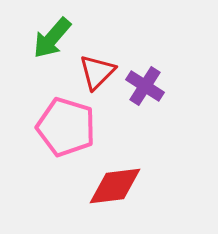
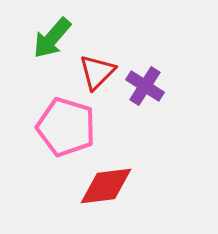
red diamond: moved 9 px left
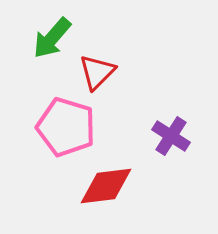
purple cross: moved 26 px right, 50 px down
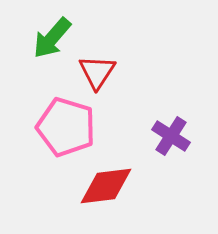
red triangle: rotated 12 degrees counterclockwise
